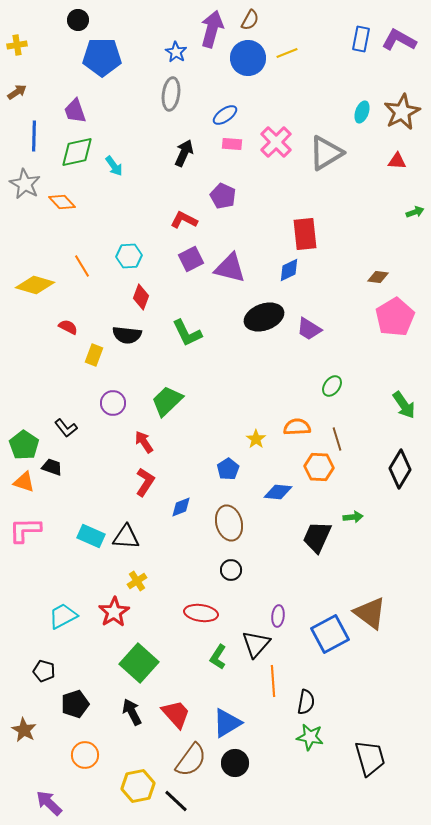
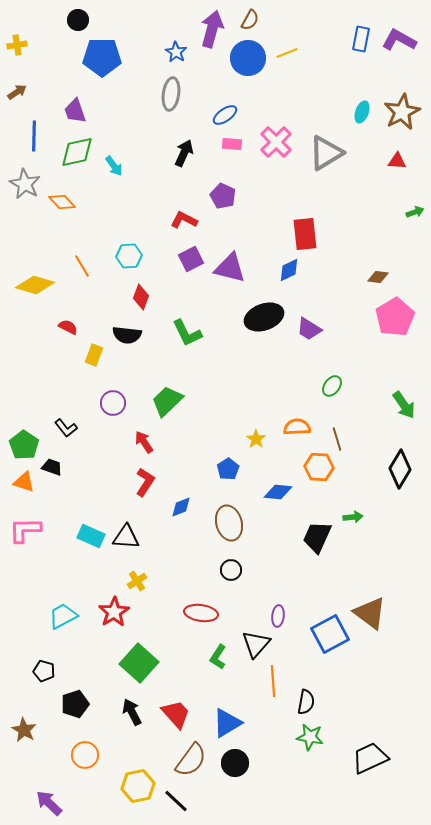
black trapezoid at (370, 758): rotated 99 degrees counterclockwise
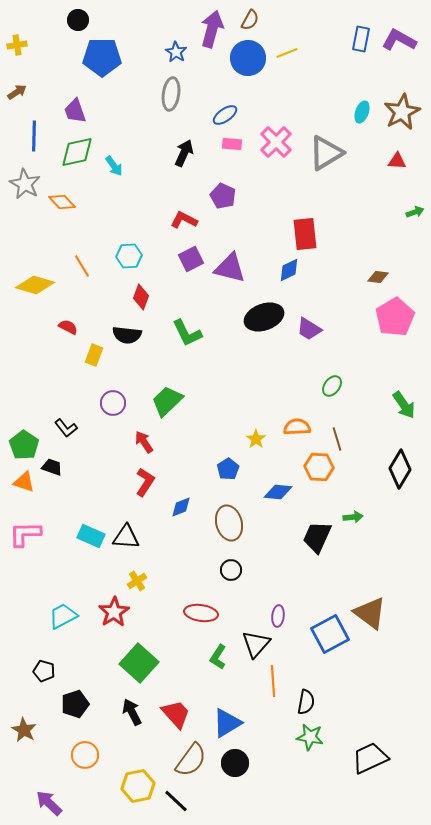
pink L-shape at (25, 530): moved 4 px down
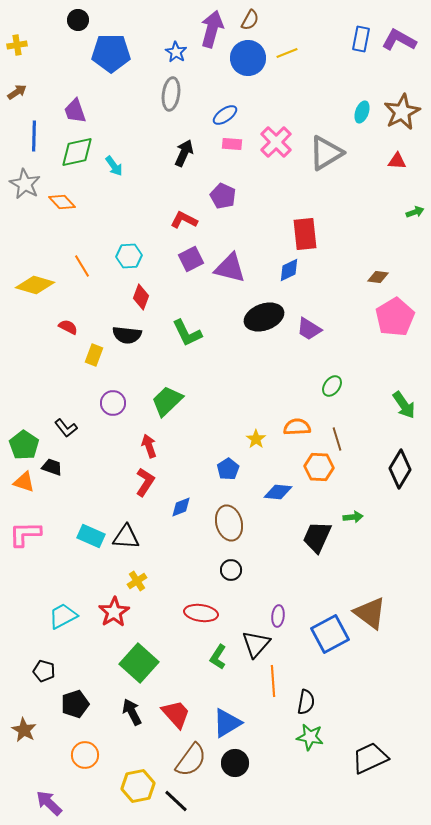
blue pentagon at (102, 57): moved 9 px right, 4 px up
red arrow at (144, 442): moved 5 px right, 4 px down; rotated 15 degrees clockwise
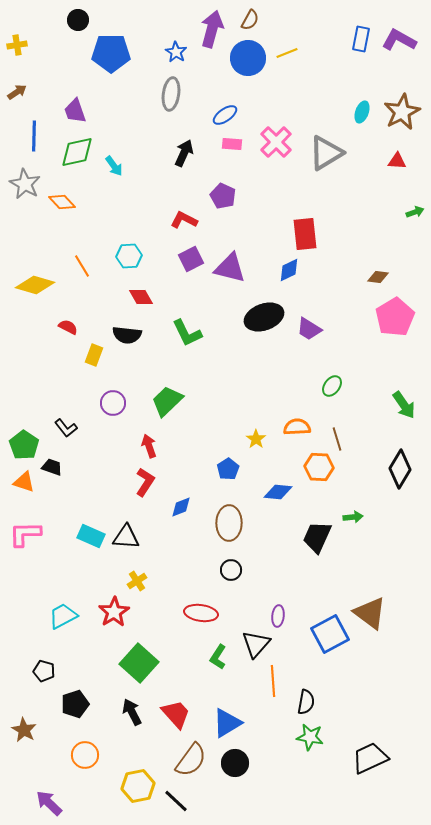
red diamond at (141, 297): rotated 50 degrees counterclockwise
brown ellipse at (229, 523): rotated 16 degrees clockwise
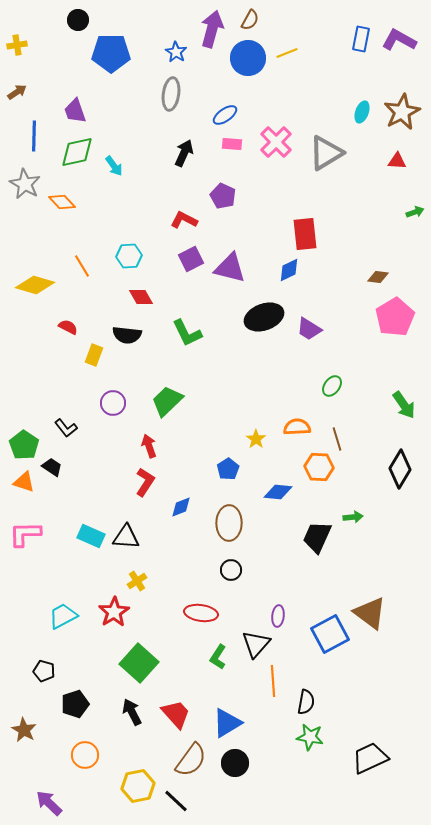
black trapezoid at (52, 467): rotated 15 degrees clockwise
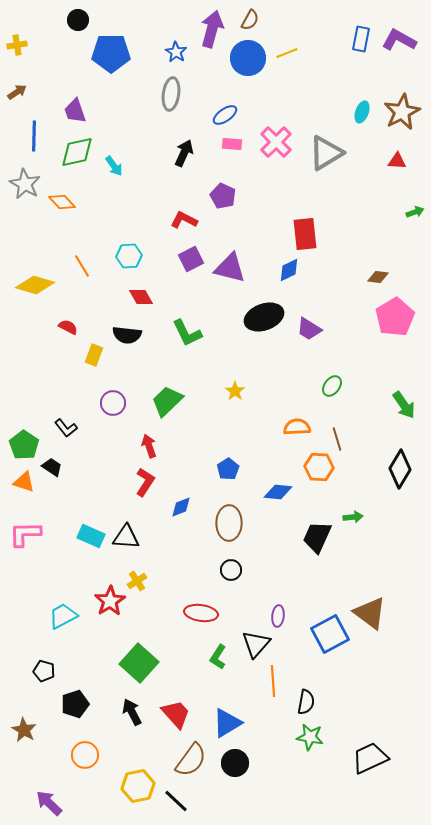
yellow star at (256, 439): moved 21 px left, 48 px up
red star at (114, 612): moved 4 px left, 11 px up
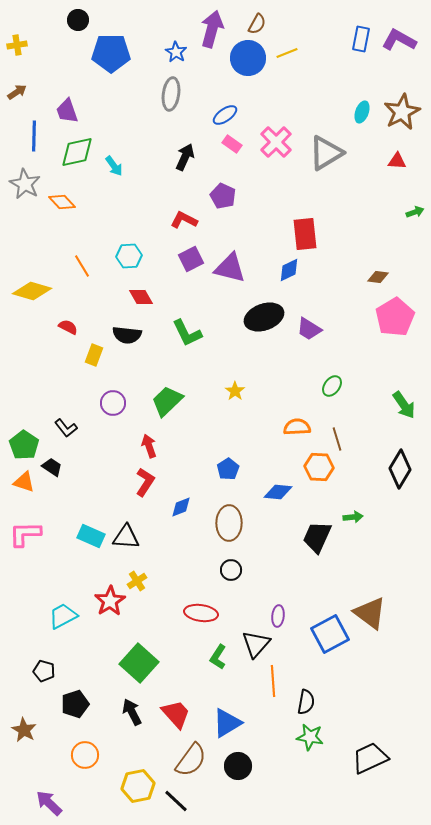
brown semicircle at (250, 20): moved 7 px right, 4 px down
purple trapezoid at (75, 111): moved 8 px left
pink rectangle at (232, 144): rotated 30 degrees clockwise
black arrow at (184, 153): moved 1 px right, 4 px down
yellow diamond at (35, 285): moved 3 px left, 6 px down
black circle at (235, 763): moved 3 px right, 3 px down
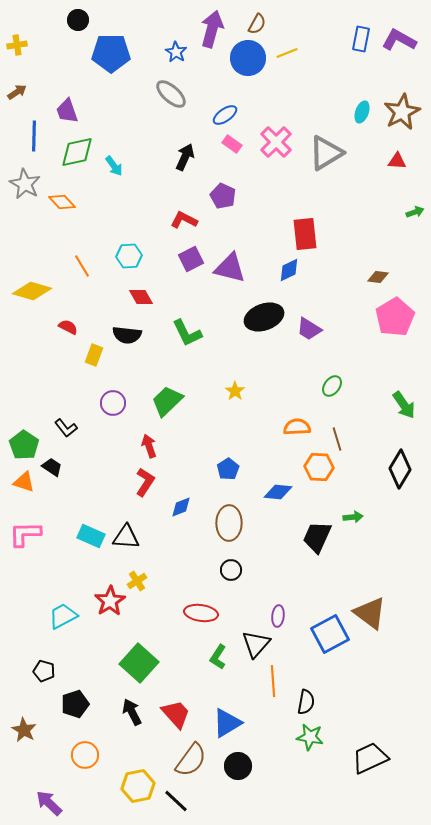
gray ellipse at (171, 94): rotated 56 degrees counterclockwise
